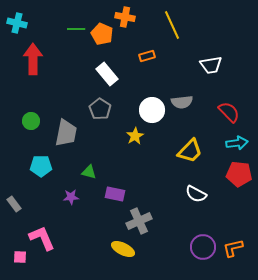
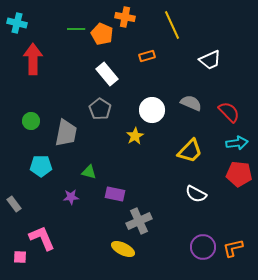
white trapezoid: moved 1 px left, 5 px up; rotated 15 degrees counterclockwise
gray semicircle: moved 9 px right, 1 px down; rotated 150 degrees counterclockwise
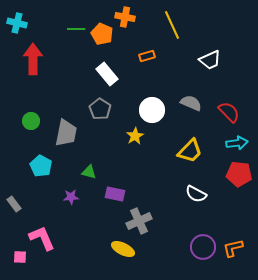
cyan pentagon: rotated 30 degrees clockwise
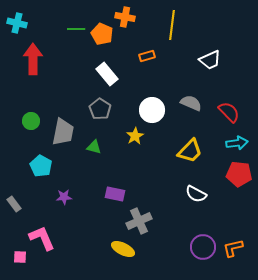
yellow line: rotated 32 degrees clockwise
gray trapezoid: moved 3 px left, 1 px up
green triangle: moved 5 px right, 25 px up
purple star: moved 7 px left
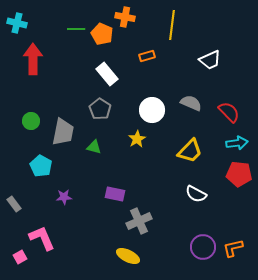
yellow star: moved 2 px right, 3 px down
yellow ellipse: moved 5 px right, 7 px down
pink square: rotated 32 degrees counterclockwise
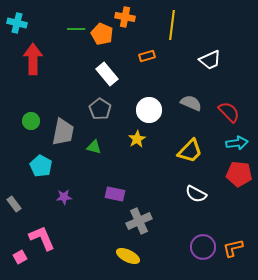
white circle: moved 3 px left
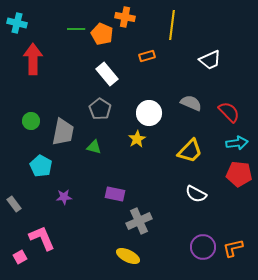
white circle: moved 3 px down
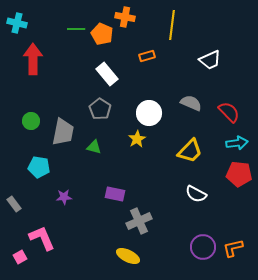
cyan pentagon: moved 2 px left, 1 px down; rotated 20 degrees counterclockwise
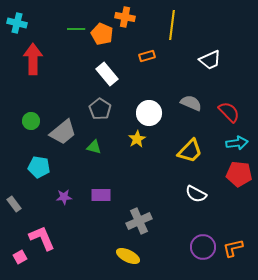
gray trapezoid: rotated 40 degrees clockwise
purple rectangle: moved 14 px left, 1 px down; rotated 12 degrees counterclockwise
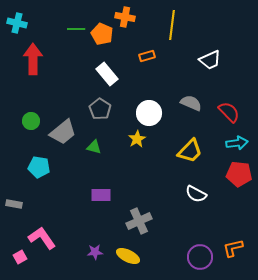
purple star: moved 31 px right, 55 px down
gray rectangle: rotated 42 degrees counterclockwise
pink L-shape: rotated 12 degrees counterclockwise
purple circle: moved 3 px left, 10 px down
